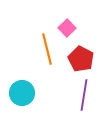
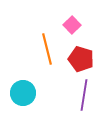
pink square: moved 5 px right, 3 px up
red pentagon: rotated 10 degrees counterclockwise
cyan circle: moved 1 px right
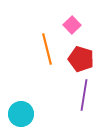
cyan circle: moved 2 px left, 21 px down
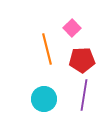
pink square: moved 3 px down
red pentagon: moved 1 px right, 1 px down; rotated 20 degrees counterclockwise
cyan circle: moved 23 px right, 15 px up
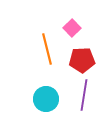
cyan circle: moved 2 px right
